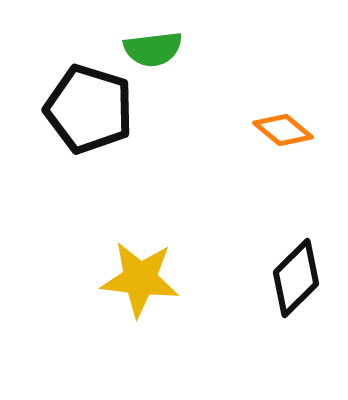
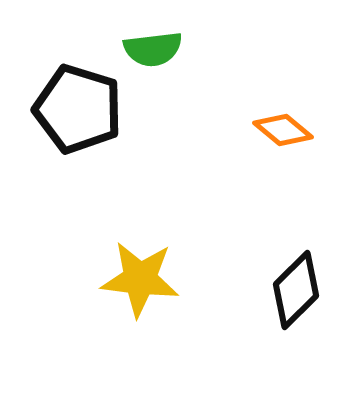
black pentagon: moved 11 px left
black diamond: moved 12 px down
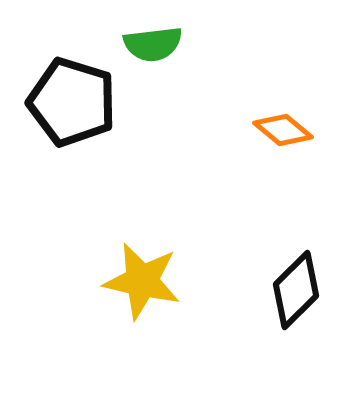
green semicircle: moved 5 px up
black pentagon: moved 6 px left, 7 px up
yellow star: moved 2 px right, 2 px down; rotated 6 degrees clockwise
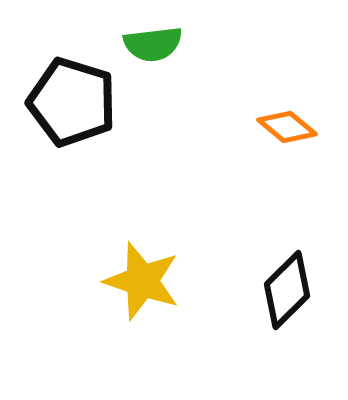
orange diamond: moved 4 px right, 3 px up
yellow star: rotated 6 degrees clockwise
black diamond: moved 9 px left
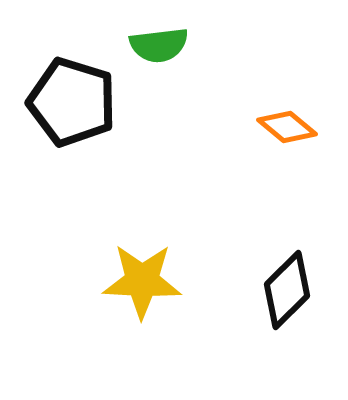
green semicircle: moved 6 px right, 1 px down
yellow star: rotated 16 degrees counterclockwise
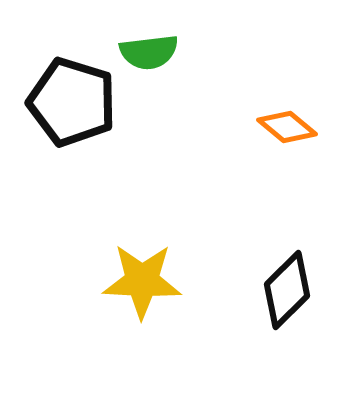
green semicircle: moved 10 px left, 7 px down
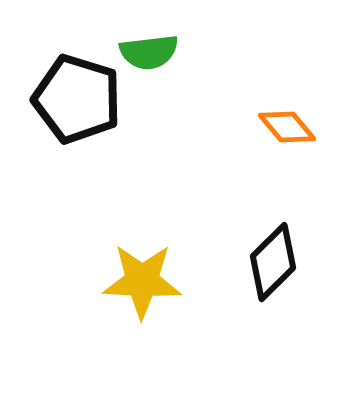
black pentagon: moved 5 px right, 3 px up
orange diamond: rotated 10 degrees clockwise
black diamond: moved 14 px left, 28 px up
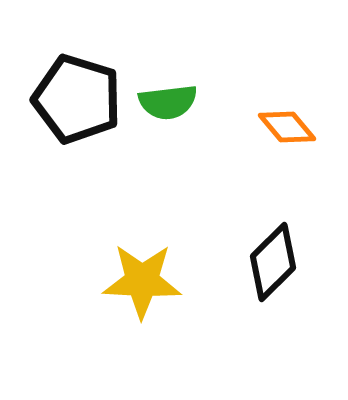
green semicircle: moved 19 px right, 50 px down
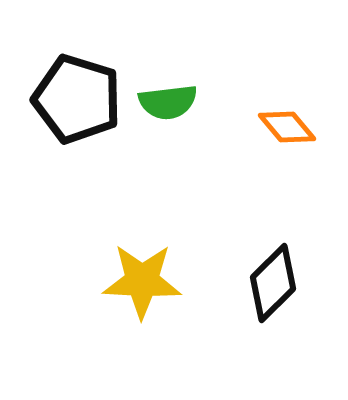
black diamond: moved 21 px down
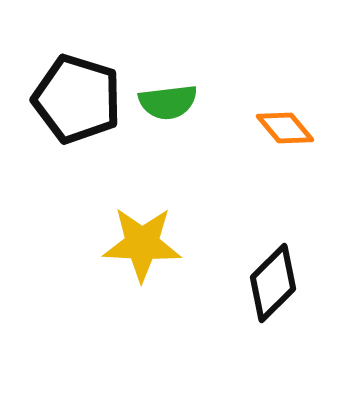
orange diamond: moved 2 px left, 1 px down
yellow star: moved 37 px up
